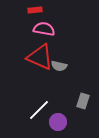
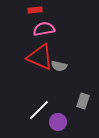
pink semicircle: rotated 20 degrees counterclockwise
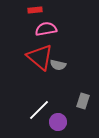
pink semicircle: moved 2 px right
red triangle: rotated 16 degrees clockwise
gray semicircle: moved 1 px left, 1 px up
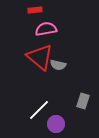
purple circle: moved 2 px left, 2 px down
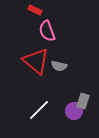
red rectangle: rotated 32 degrees clockwise
pink semicircle: moved 1 px right, 2 px down; rotated 100 degrees counterclockwise
red triangle: moved 4 px left, 4 px down
gray semicircle: moved 1 px right, 1 px down
purple circle: moved 18 px right, 13 px up
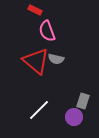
gray semicircle: moved 3 px left, 7 px up
purple circle: moved 6 px down
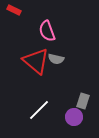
red rectangle: moved 21 px left
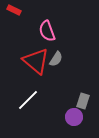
gray semicircle: rotated 70 degrees counterclockwise
white line: moved 11 px left, 10 px up
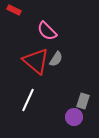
pink semicircle: rotated 25 degrees counterclockwise
white line: rotated 20 degrees counterclockwise
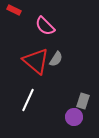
pink semicircle: moved 2 px left, 5 px up
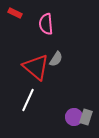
red rectangle: moved 1 px right, 3 px down
pink semicircle: moved 1 px right, 2 px up; rotated 40 degrees clockwise
red triangle: moved 6 px down
gray rectangle: moved 3 px right, 16 px down
